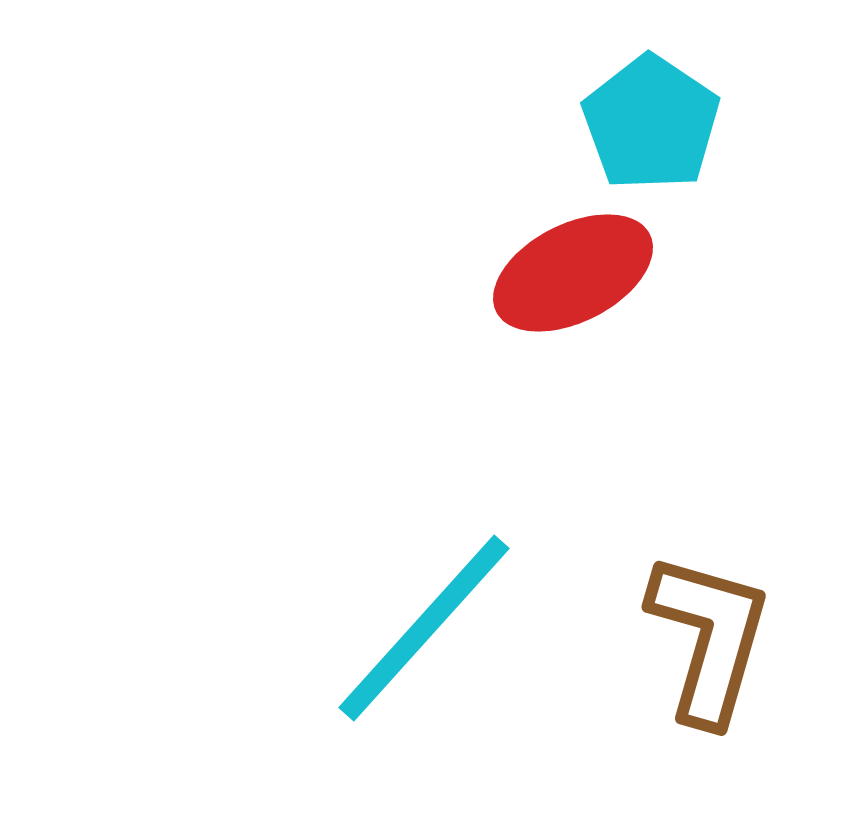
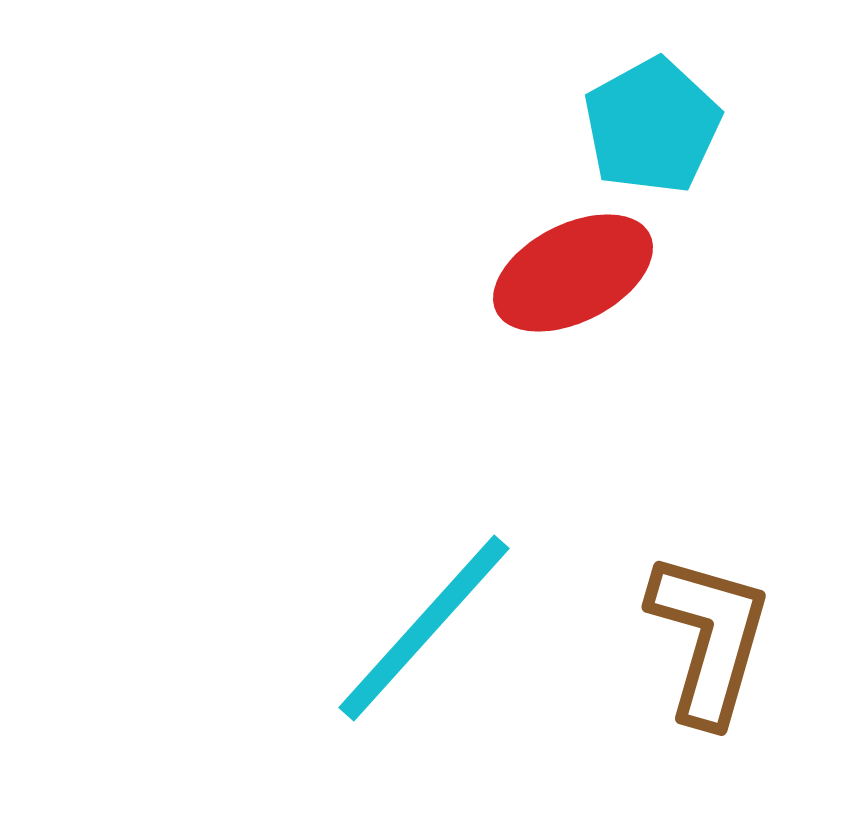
cyan pentagon: moved 1 px right, 3 px down; rotated 9 degrees clockwise
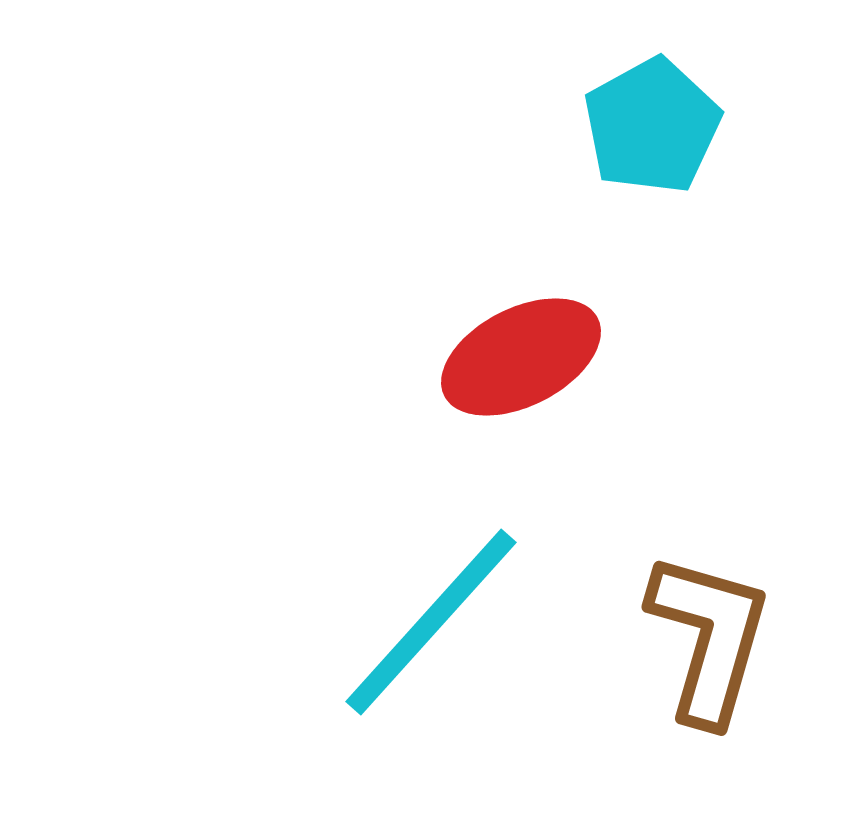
red ellipse: moved 52 px left, 84 px down
cyan line: moved 7 px right, 6 px up
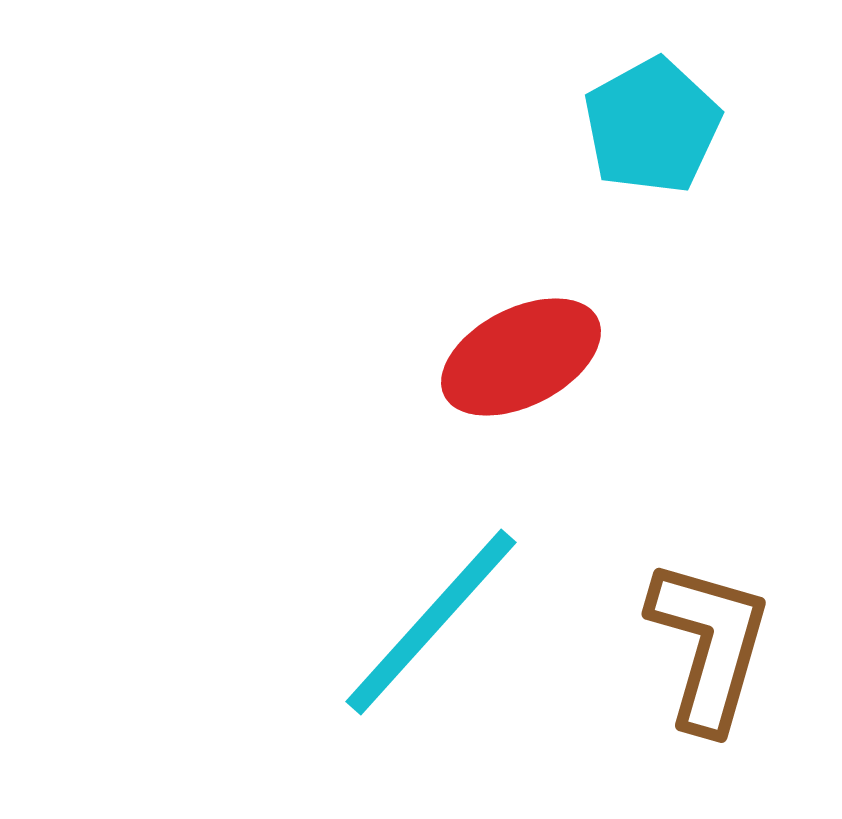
brown L-shape: moved 7 px down
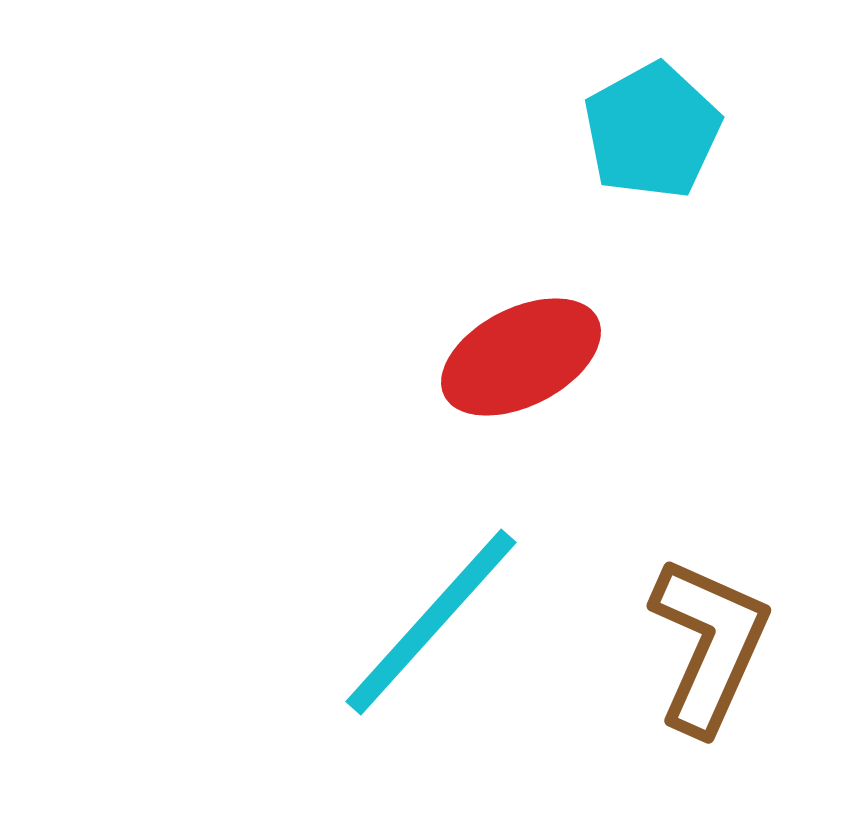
cyan pentagon: moved 5 px down
brown L-shape: rotated 8 degrees clockwise
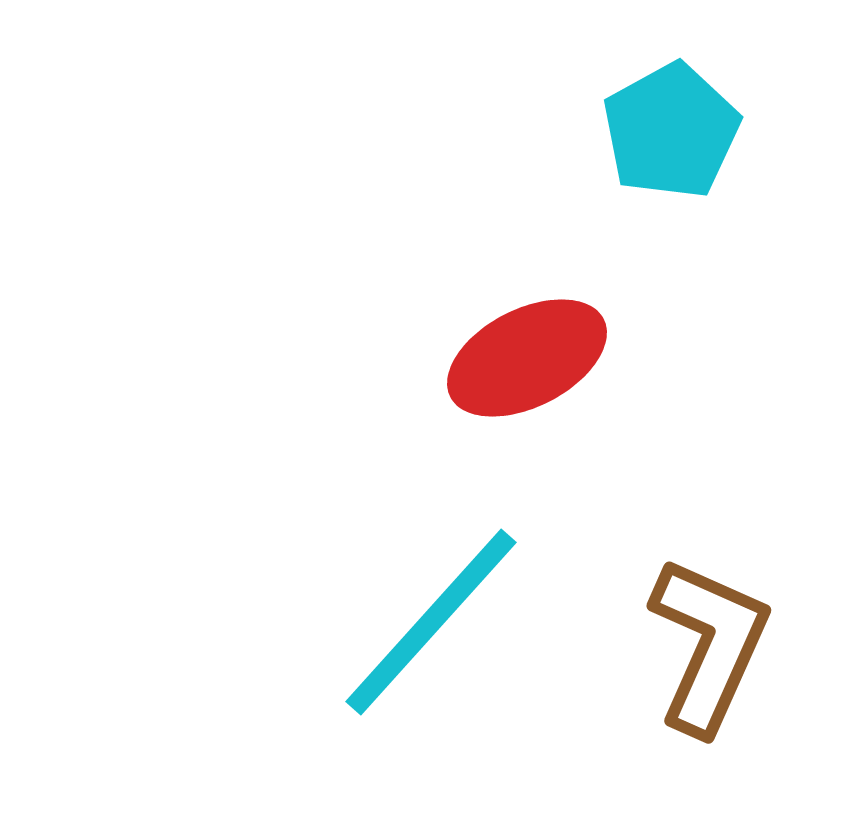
cyan pentagon: moved 19 px right
red ellipse: moved 6 px right, 1 px down
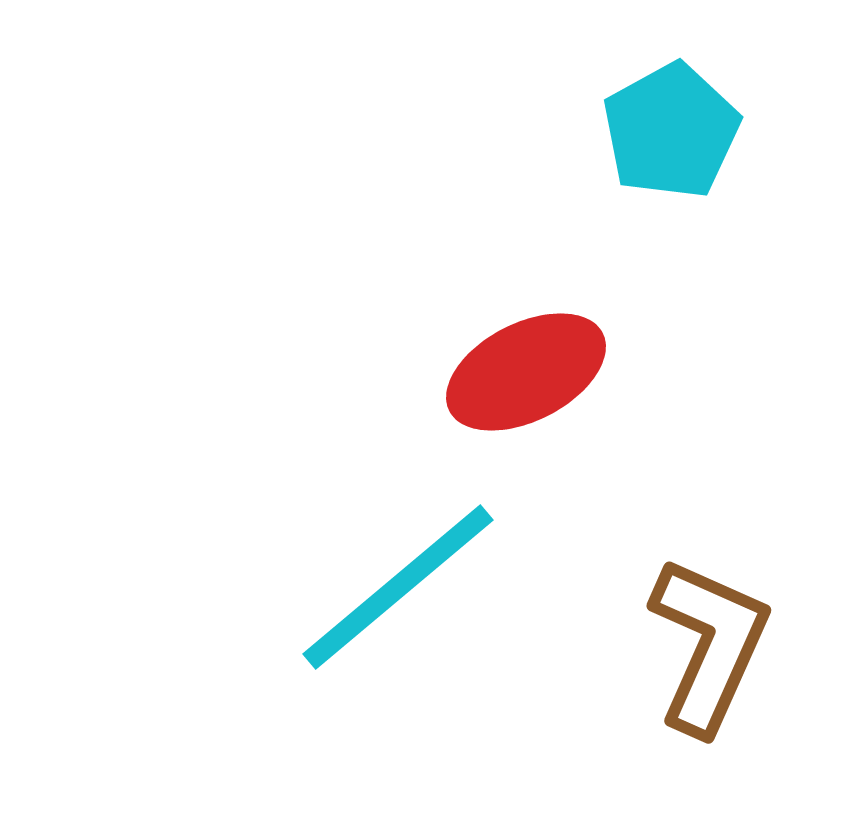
red ellipse: moved 1 px left, 14 px down
cyan line: moved 33 px left, 35 px up; rotated 8 degrees clockwise
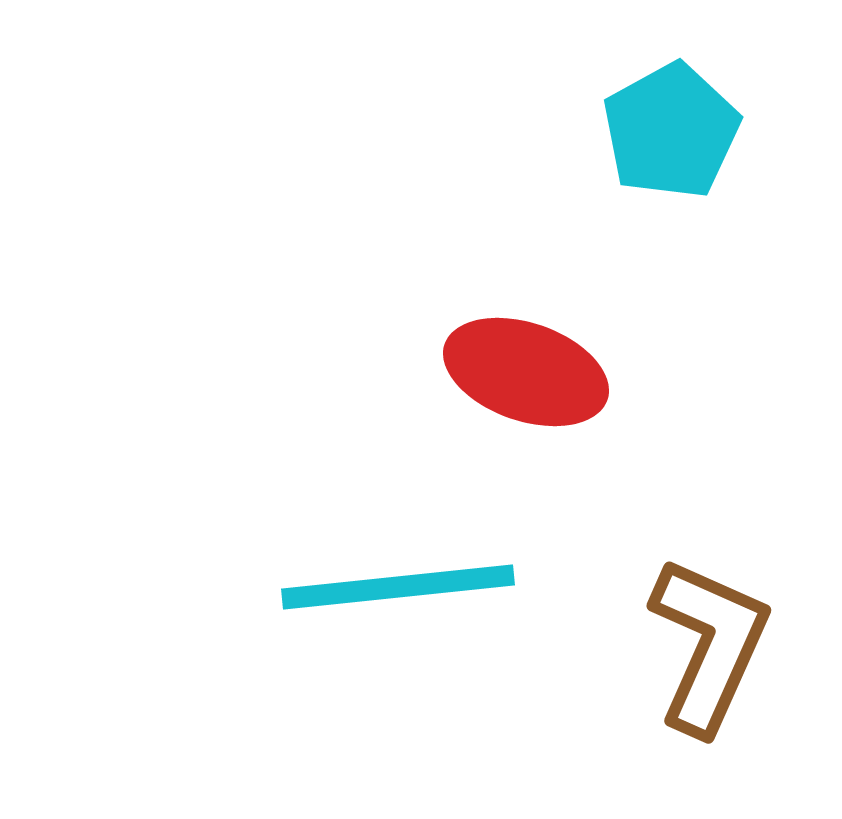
red ellipse: rotated 46 degrees clockwise
cyan line: rotated 34 degrees clockwise
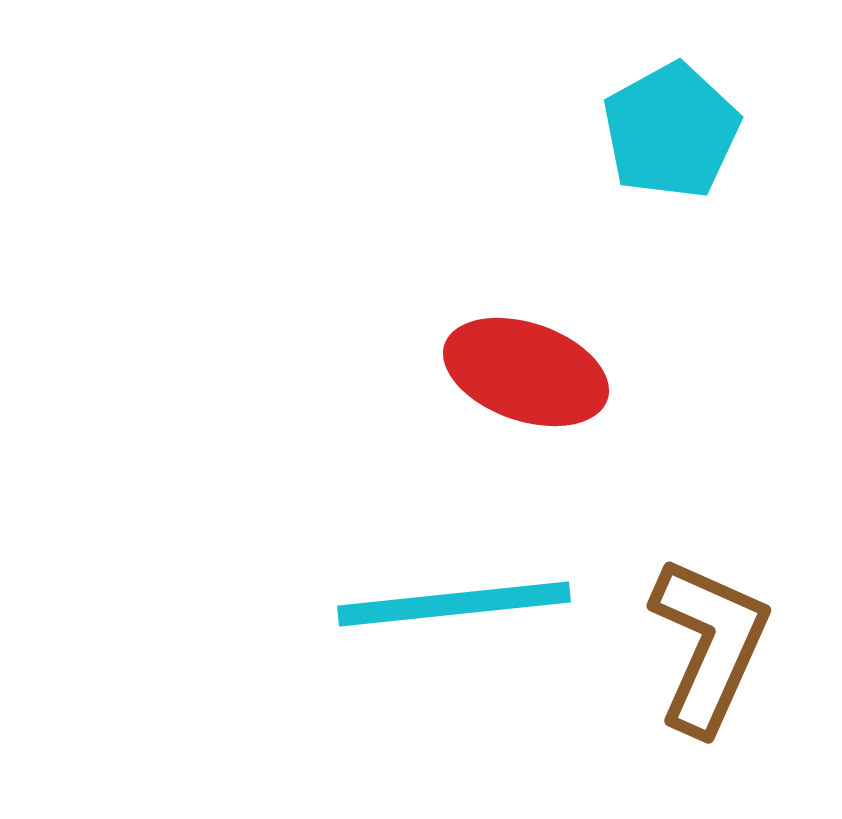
cyan line: moved 56 px right, 17 px down
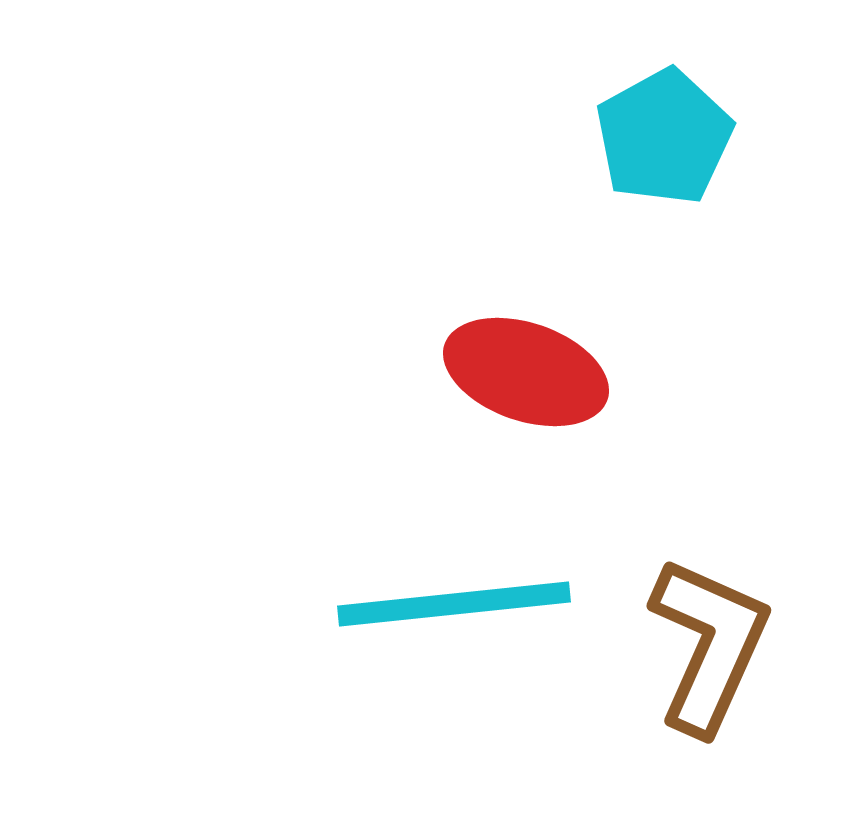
cyan pentagon: moved 7 px left, 6 px down
